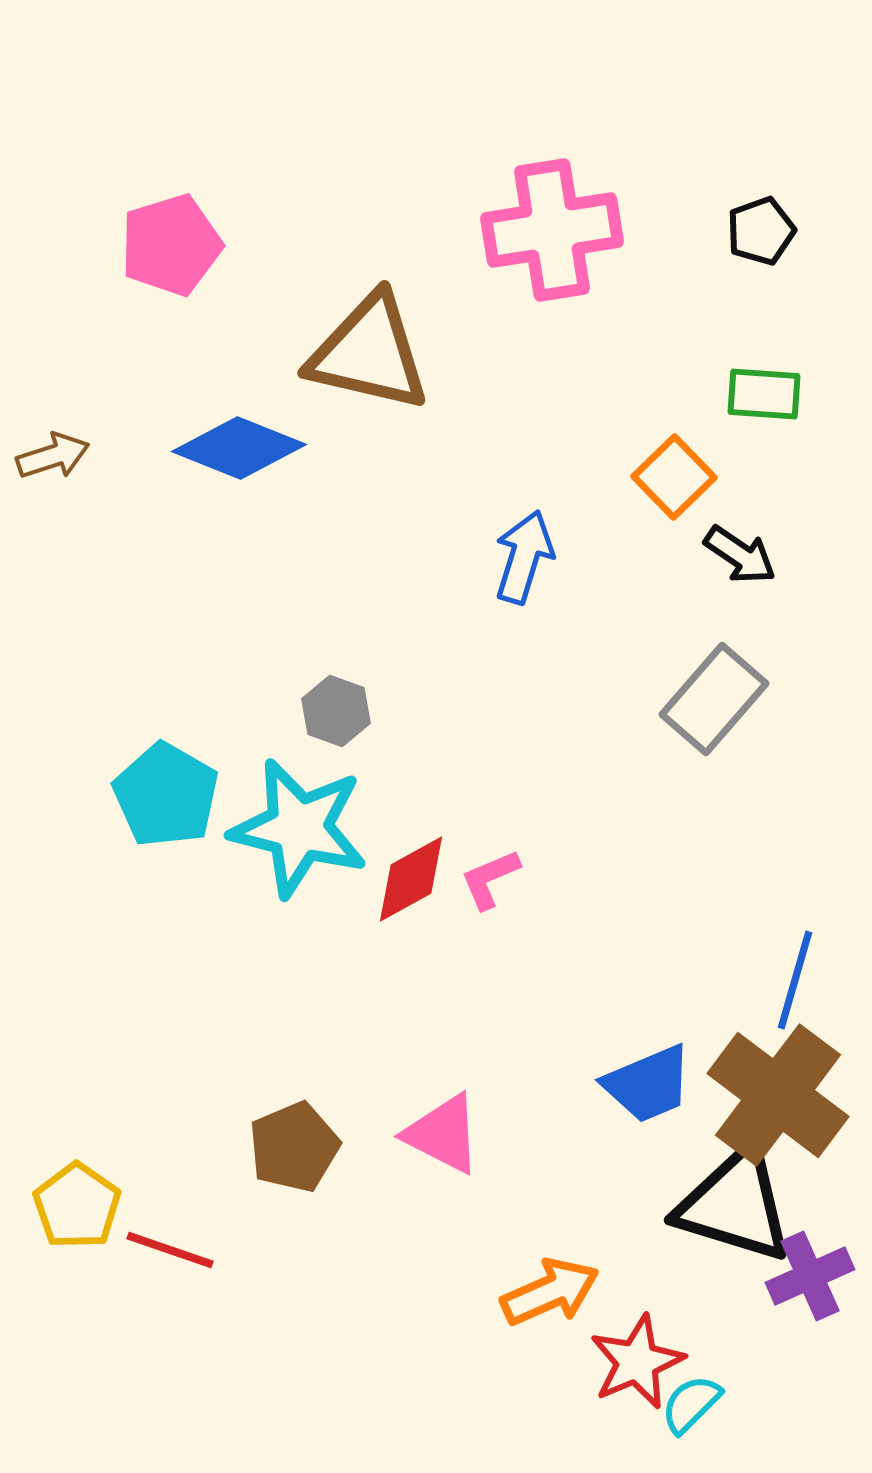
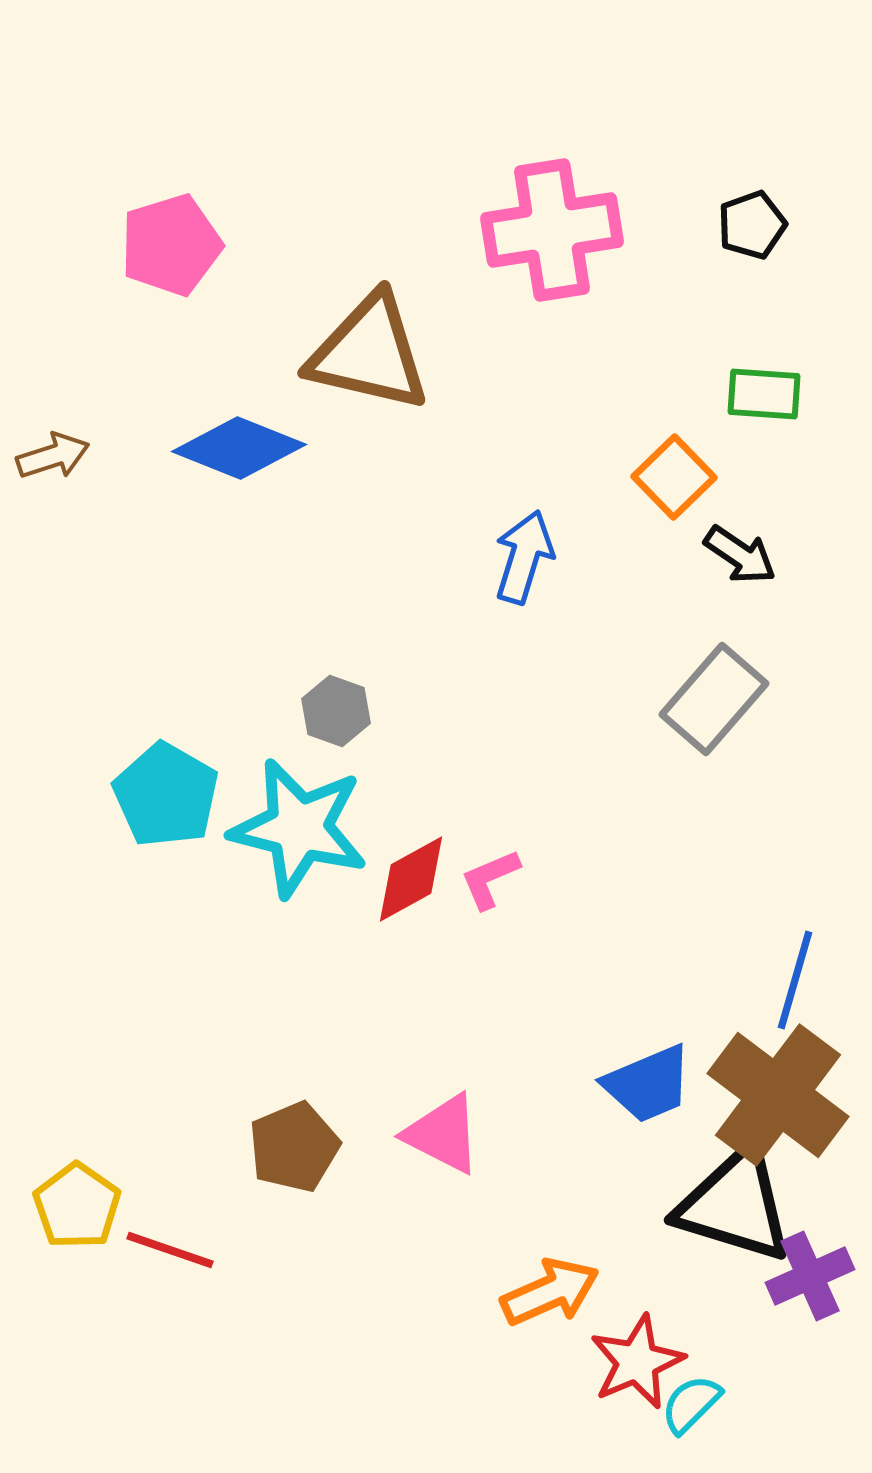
black pentagon: moved 9 px left, 6 px up
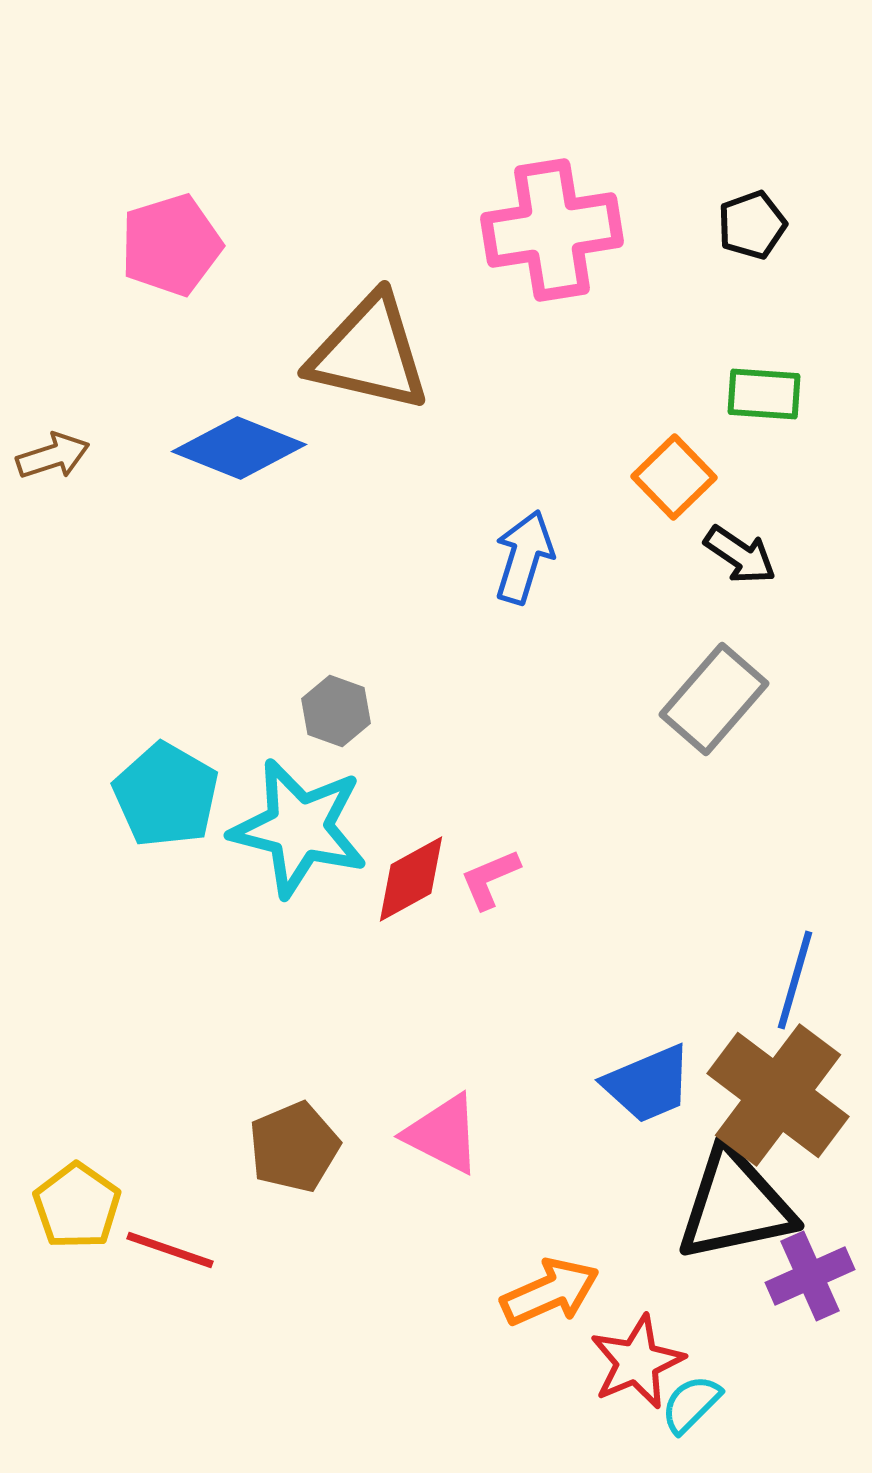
black triangle: rotated 29 degrees counterclockwise
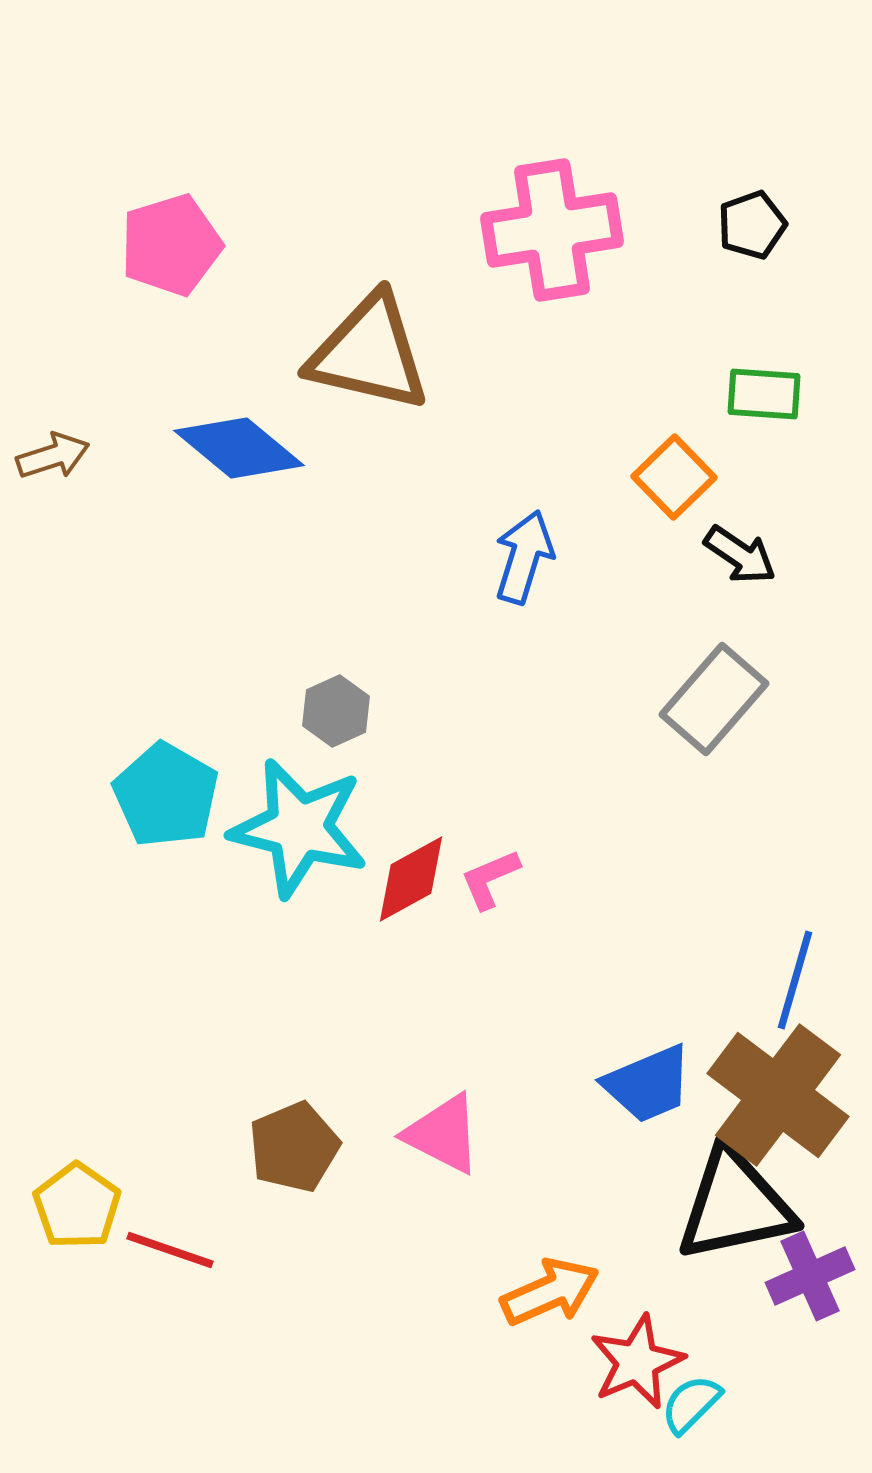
blue diamond: rotated 18 degrees clockwise
gray hexagon: rotated 16 degrees clockwise
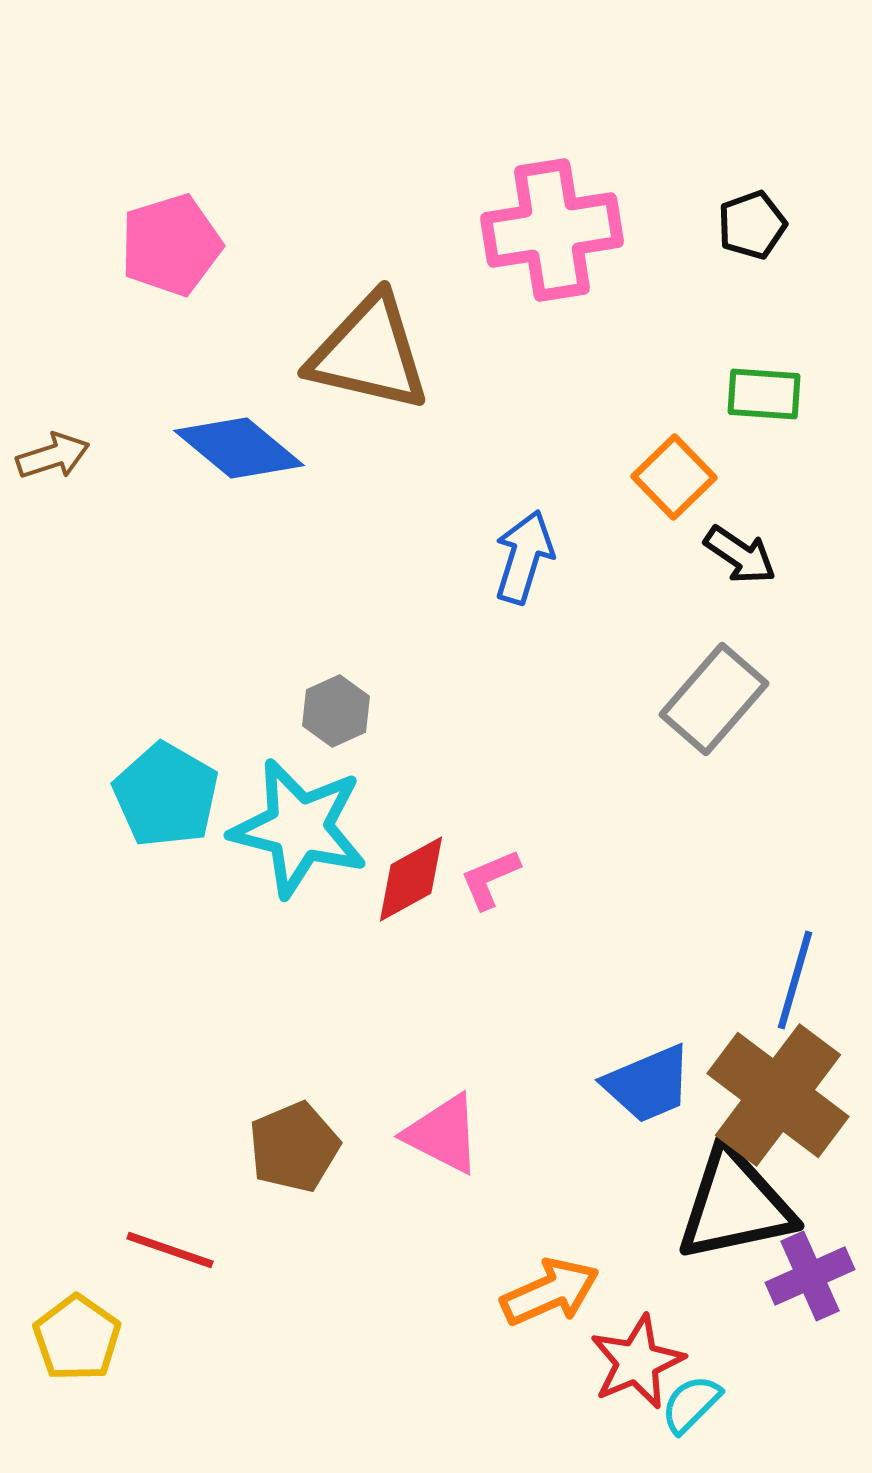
yellow pentagon: moved 132 px down
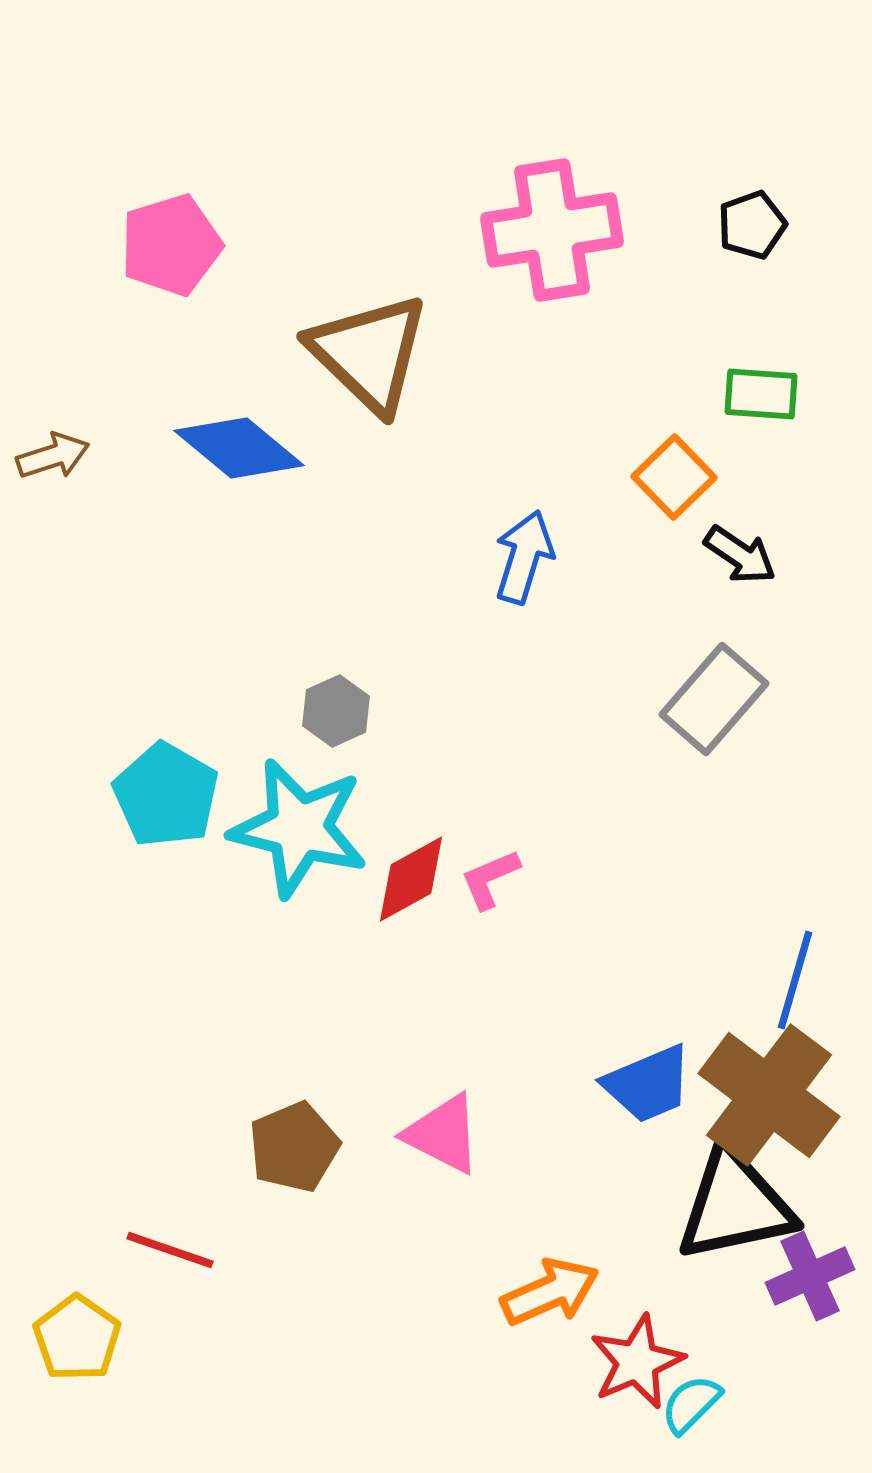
brown triangle: rotated 31 degrees clockwise
green rectangle: moved 3 px left
brown cross: moved 9 px left
